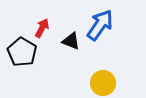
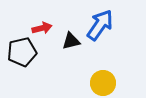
red arrow: rotated 48 degrees clockwise
black triangle: rotated 36 degrees counterclockwise
black pentagon: rotated 28 degrees clockwise
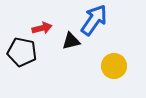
blue arrow: moved 6 px left, 5 px up
black pentagon: rotated 24 degrees clockwise
yellow circle: moved 11 px right, 17 px up
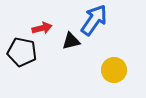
yellow circle: moved 4 px down
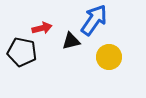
yellow circle: moved 5 px left, 13 px up
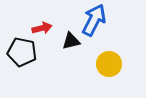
blue arrow: rotated 8 degrees counterclockwise
yellow circle: moved 7 px down
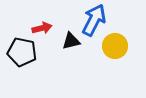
yellow circle: moved 6 px right, 18 px up
